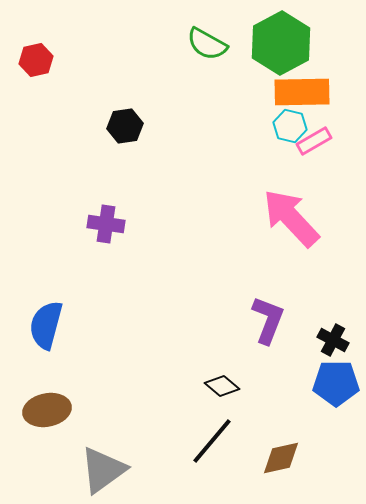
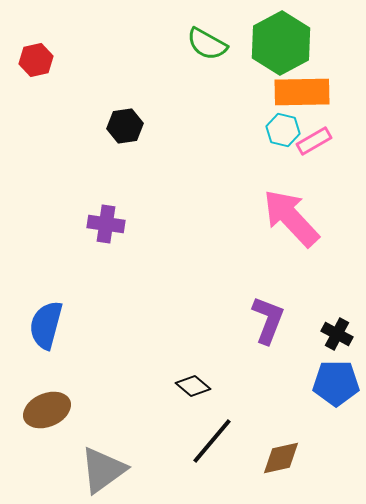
cyan hexagon: moved 7 px left, 4 px down
black cross: moved 4 px right, 6 px up
black diamond: moved 29 px left
brown ellipse: rotated 12 degrees counterclockwise
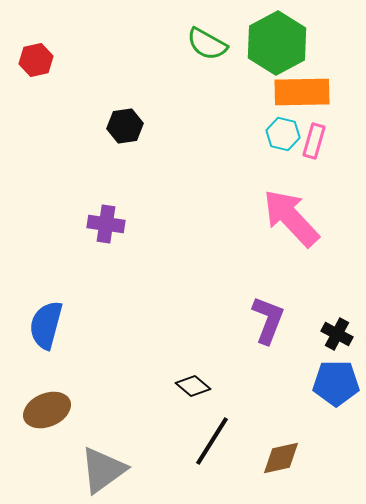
green hexagon: moved 4 px left
cyan hexagon: moved 4 px down
pink rectangle: rotated 44 degrees counterclockwise
black line: rotated 8 degrees counterclockwise
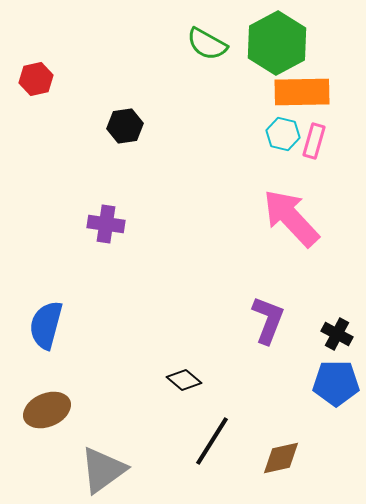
red hexagon: moved 19 px down
black diamond: moved 9 px left, 6 px up
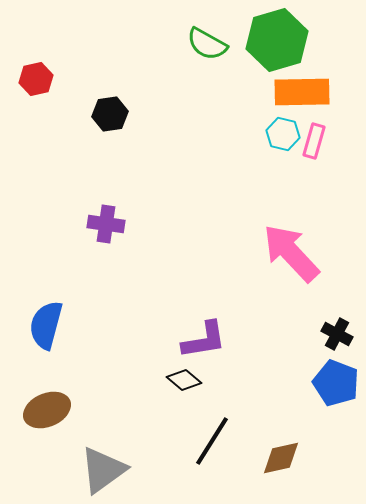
green hexagon: moved 3 px up; rotated 12 degrees clockwise
black hexagon: moved 15 px left, 12 px up
pink arrow: moved 35 px down
purple L-shape: moved 64 px left, 20 px down; rotated 60 degrees clockwise
blue pentagon: rotated 21 degrees clockwise
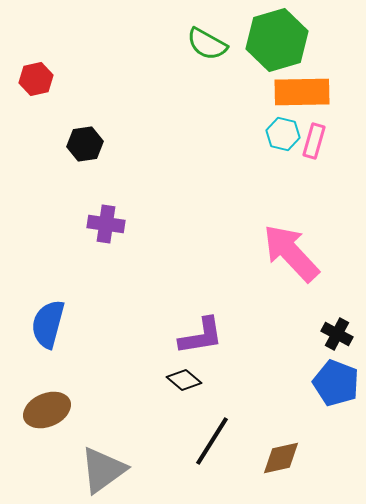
black hexagon: moved 25 px left, 30 px down
blue semicircle: moved 2 px right, 1 px up
purple L-shape: moved 3 px left, 4 px up
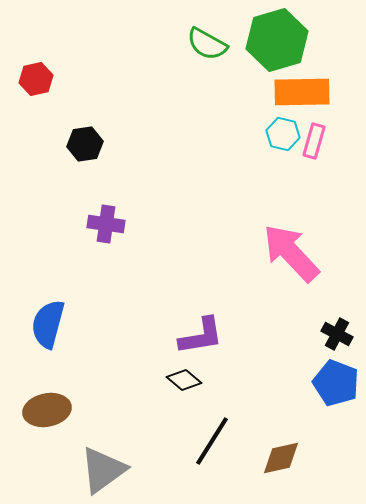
brown ellipse: rotated 12 degrees clockwise
